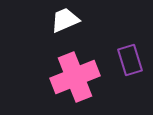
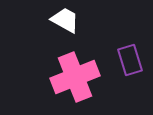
white trapezoid: rotated 52 degrees clockwise
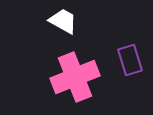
white trapezoid: moved 2 px left, 1 px down
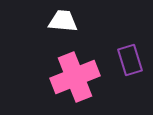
white trapezoid: rotated 24 degrees counterclockwise
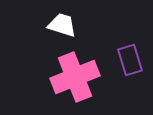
white trapezoid: moved 1 px left, 4 px down; rotated 12 degrees clockwise
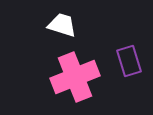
purple rectangle: moved 1 px left, 1 px down
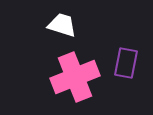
purple rectangle: moved 3 px left, 2 px down; rotated 28 degrees clockwise
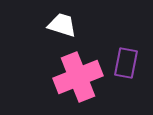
pink cross: moved 3 px right
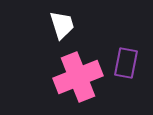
white trapezoid: rotated 56 degrees clockwise
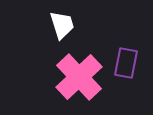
pink cross: moved 1 px right; rotated 21 degrees counterclockwise
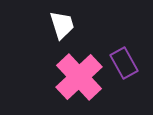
purple rectangle: moved 2 px left; rotated 40 degrees counterclockwise
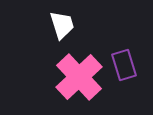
purple rectangle: moved 2 px down; rotated 12 degrees clockwise
